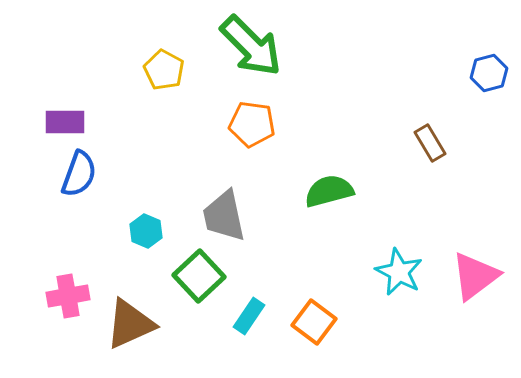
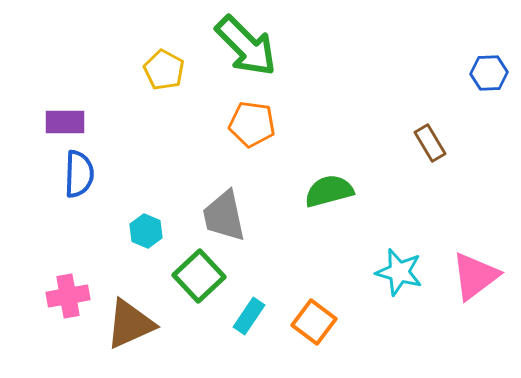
green arrow: moved 5 px left
blue hexagon: rotated 12 degrees clockwise
blue semicircle: rotated 18 degrees counterclockwise
cyan star: rotated 12 degrees counterclockwise
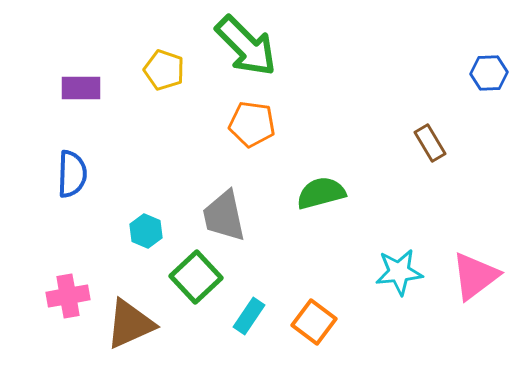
yellow pentagon: rotated 9 degrees counterclockwise
purple rectangle: moved 16 px right, 34 px up
blue semicircle: moved 7 px left
green semicircle: moved 8 px left, 2 px down
cyan star: rotated 21 degrees counterclockwise
green square: moved 3 px left, 1 px down
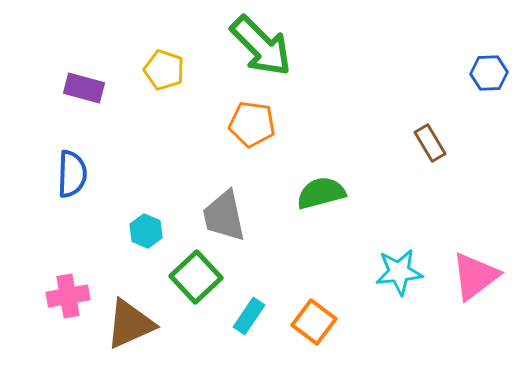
green arrow: moved 15 px right
purple rectangle: moved 3 px right; rotated 15 degrees clockwise
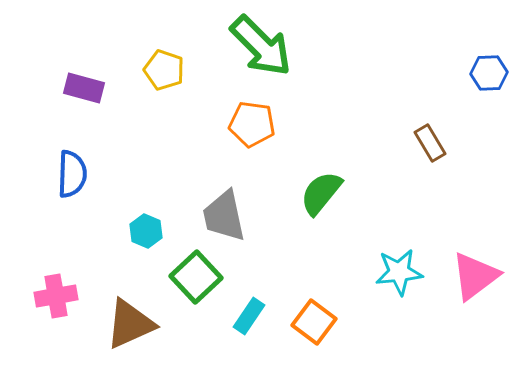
green semicircle: rotated 36 degrees counterclockwise
pink cross: moved 12 px left
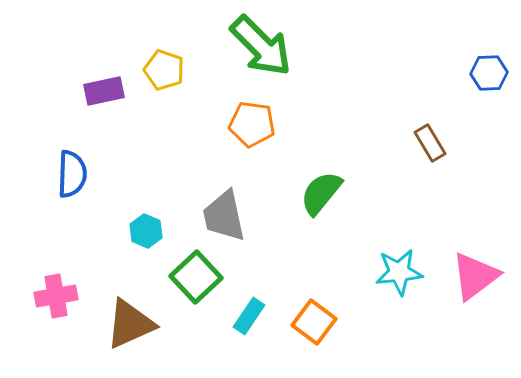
purple rectangle: moved 20 px right, 3 px down; rotated 27 degrees counterclockwise
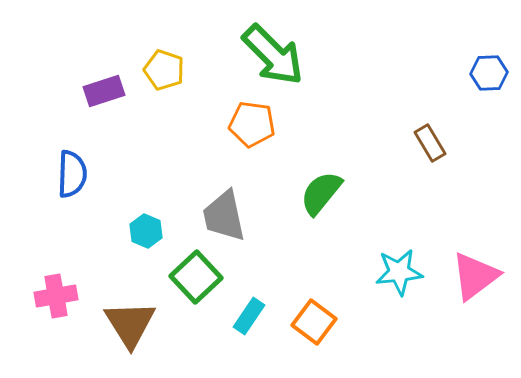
green arrow: moved 12 px right, 9 px down
purple rectangle: rotated 6 degrees counterclockwise
brown triangle: rotated 38 degrees counterclockwise
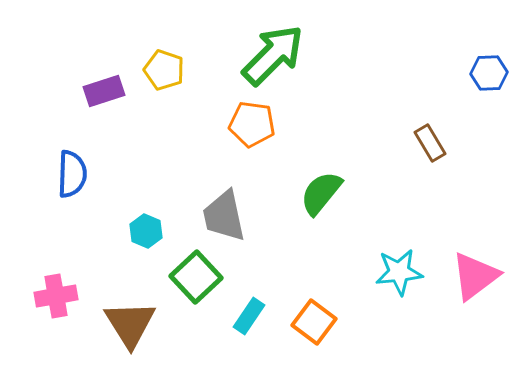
green arrow: rotated 90 degrees counterclockwise
